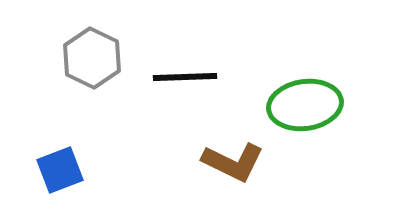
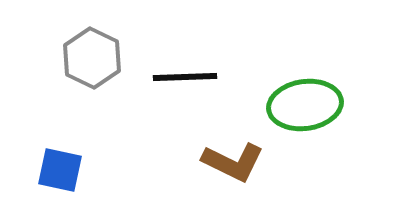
blue square: rotated 33 degrees clockwise
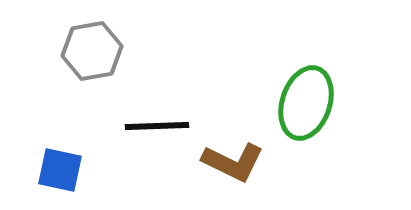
gray hexagon: moved 7 px up; rotated 24 degrees clockwise
black line: moved 28 px left, 49 px down
green ellipse: moved 1 px right, 2 px up; rotated 64 degrees counterclockwise
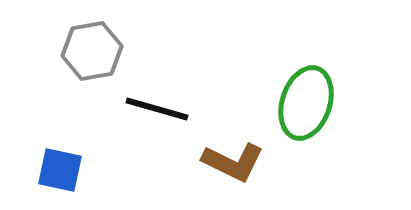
black line: moved 17 px up; rotated 18 degrees clockwise
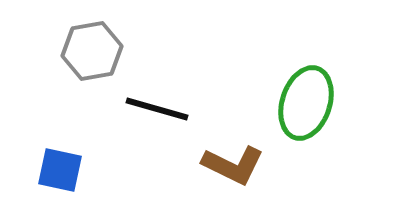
brown L-shape: moved 3 px down
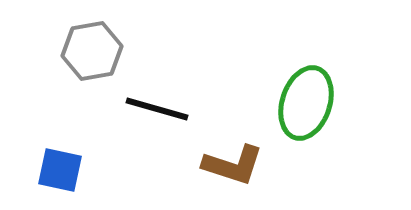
brown L-shape: rotated 8 degrees counterclockwise
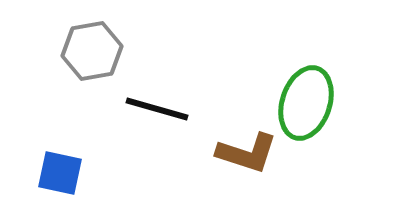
brown L-shape: moved 14 px right, 12 px up
blue square: moved 3 px down
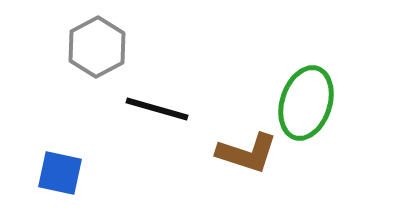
gray hexagon: moved 5 px right, 4 px up; rotated 18 degrees counterclockwise
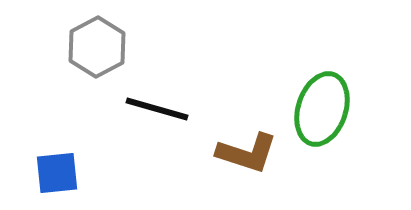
green ellipse: moved 16 px right, 6 px down
blue square: moved 3 px left; rotated 18 degrees counterclockwise
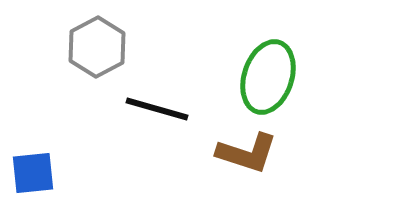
green ellipse: moved 54 px left, 32 px up
blue square: moved 24 px left
